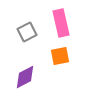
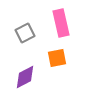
gray square: moved 2 px left, 1 px down
orange square: moved 3 px left, 2 px down
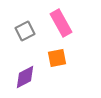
pink rectangle: rotated 16 degrees counterclockwise
gray square: moved 2 px up
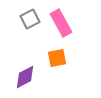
gray square: moved 5 px right, 12 px up
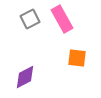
pink rectangle: moved 1 px right, 4 px up
orange square: moved 20 px right; rotated 18 degrees clockwise
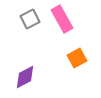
orange square: rotated 36 degrees counterclockwise
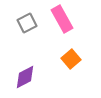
gray square: moved 3 px left, 4 px down
orange square: moved 6 px left, 1 px down; rotated 12 degrees counterclockwise
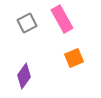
orange square: moved 3 px right, 1 px up; rotated 18 degrees clockwise
purple diamond: moved 1 px left, 1 px up; rotated 25 degrees counterclockwise
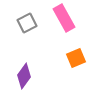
pink rectangle: moved 2 px right, 1 px up
orange square: moved 2 px right
